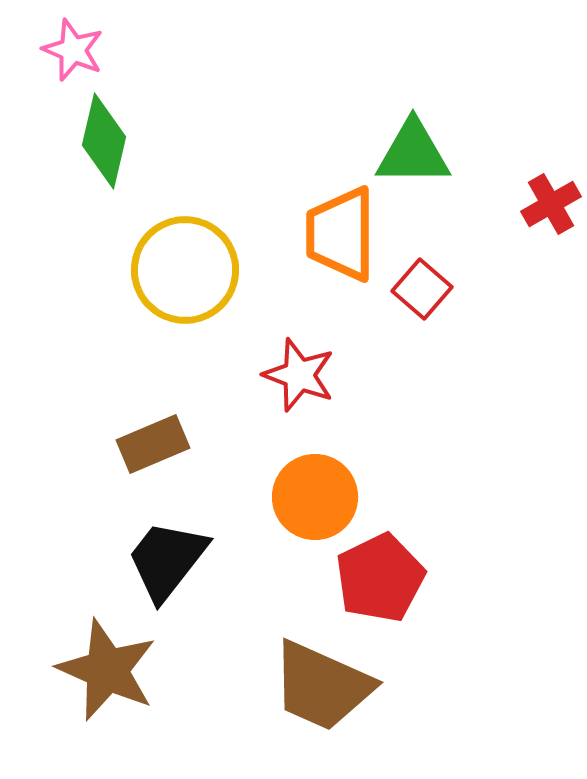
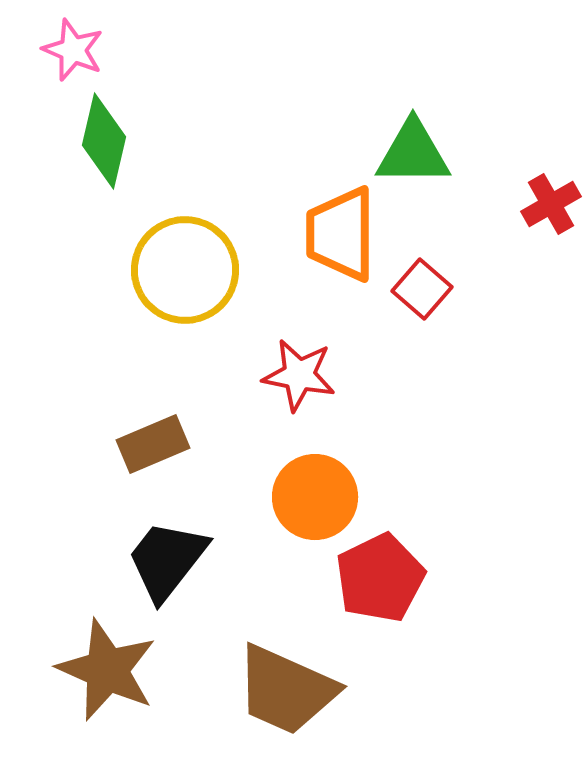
red star: rotated 10 degrees counterclockwise
brown trapezoid: moved 36 px left, 4 px down
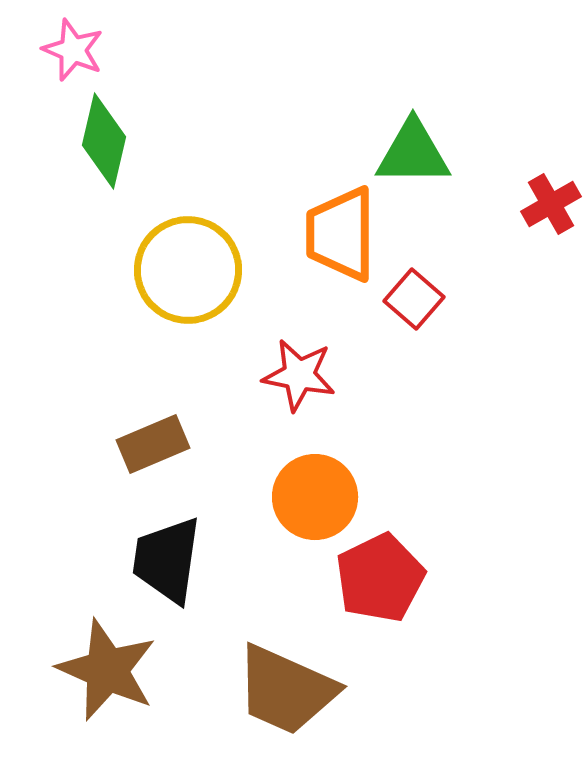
yellow circle: moved 3 px right
red square: moved 8 px left, 10 px down
black trapezoid: rotated 30 degrees counterclockwise
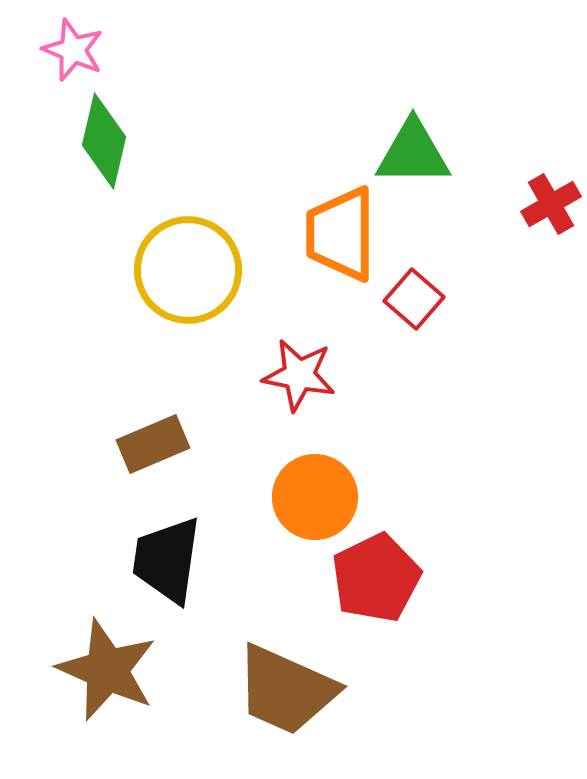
red pentagon: moved 4 px left
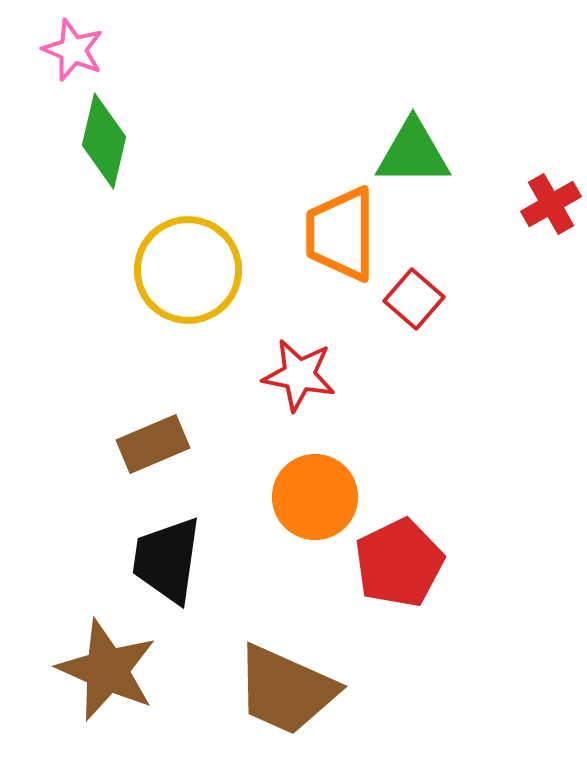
red pentagon: moved 23 px right, 15 px up
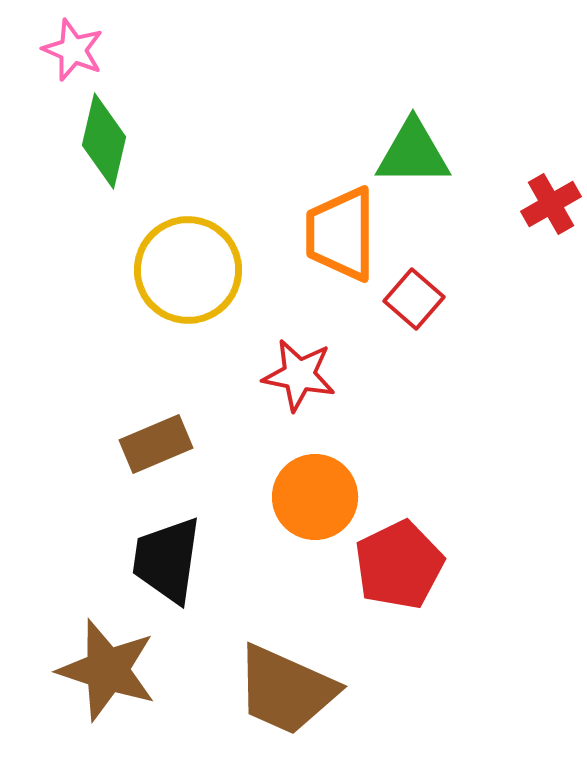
brown rectangle: moved 3 px right
red pentagon: moved 2 px down
brown star: rotated 6 degrees counterclockwise
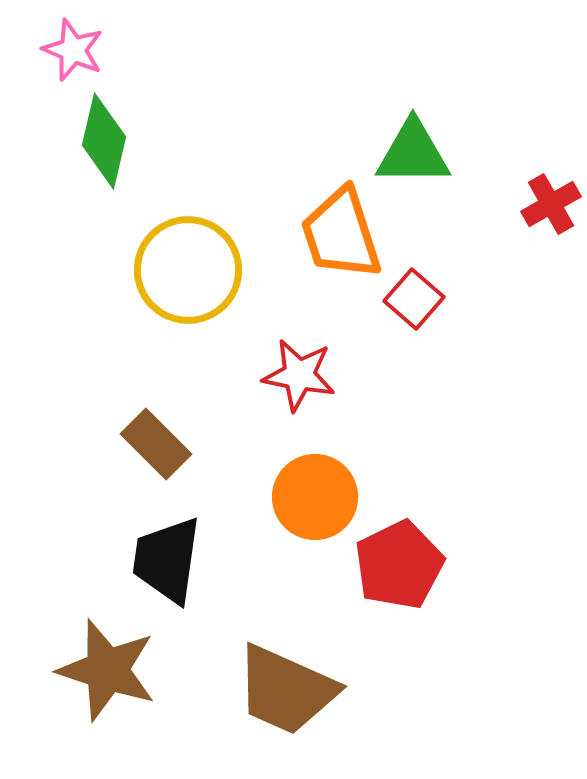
orange trapezoid: rotated 18 degrees counterclockwise
brown rectangle: rotated 68 degrees clockwise
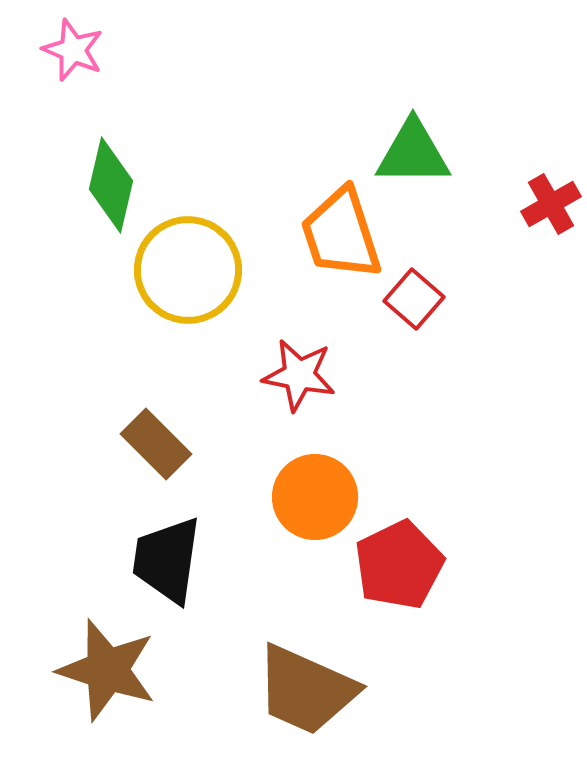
green diamond: moved 7 px right, 44 px down
brown trapezoid: moved 20 px right
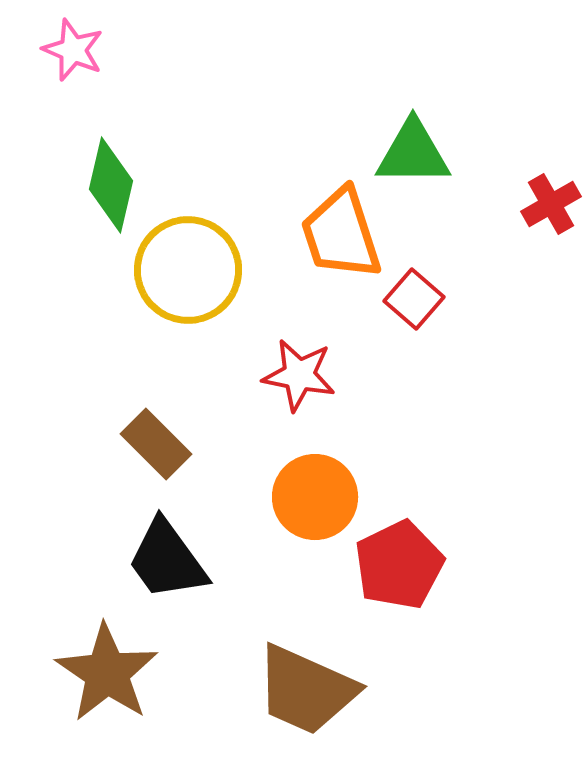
black trapezoid: rotated 44 degrees counterclockwise
brown star: moved 3 px down; rotated 16 degrees clockwise
